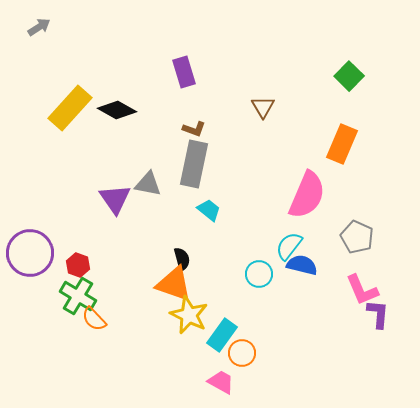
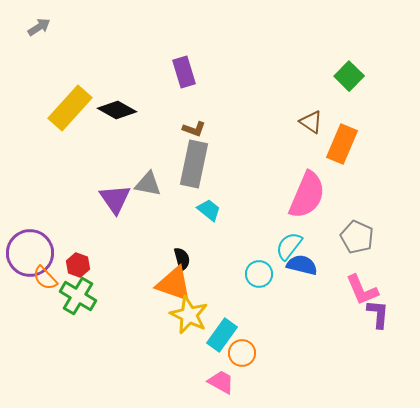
brown triangle: moved 48 px right, 15 px down; rotated 25 degrees counterclockwise
orange semicircle: moved 49 px left, 41 px up
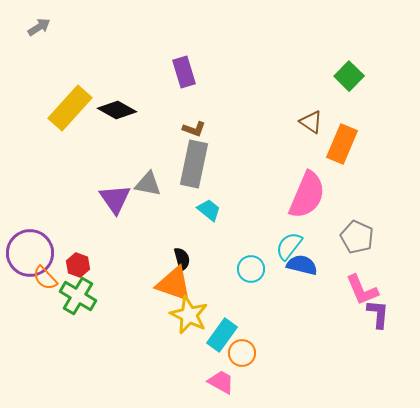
cyan circle: moved 8 px left, 5 px up
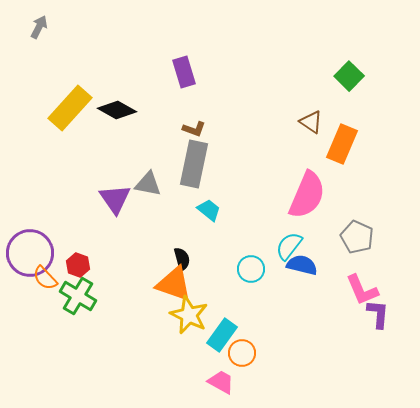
gray arrow: rotated 30 degrees counterclockwise
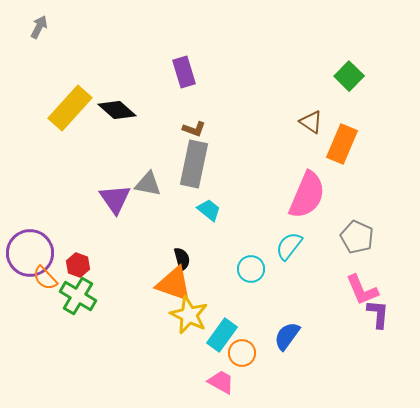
black diamond: rotated 12 degrees clockwise
blue semicircle: moved 15 px left, 71 px down; rotated 68 degrees counterclockwise
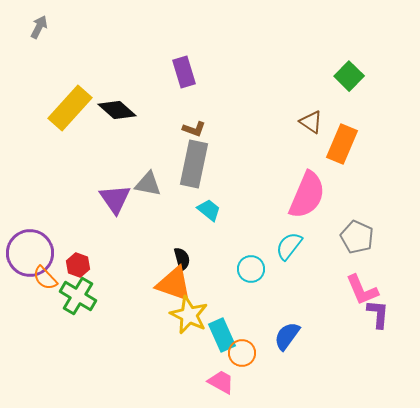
cyan rectangle: rotated 60 degrees counterclockwise
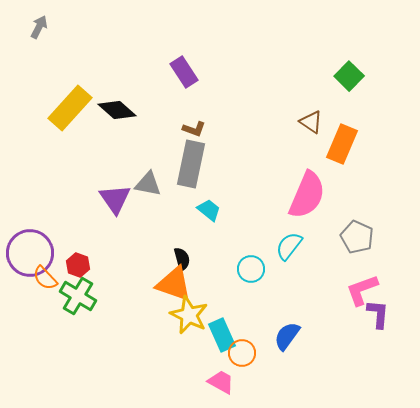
purple rectangle: rotated 16 degrees counterclockwise
gray rectangle: moved 3 px left
pink L-shape: rotated 93 degrees clockwise
